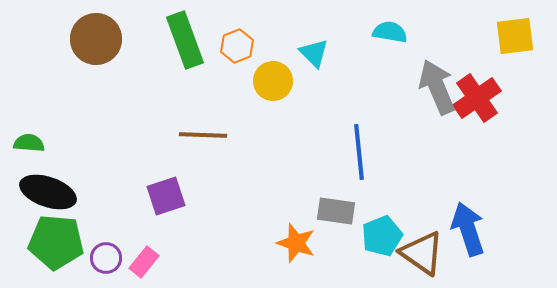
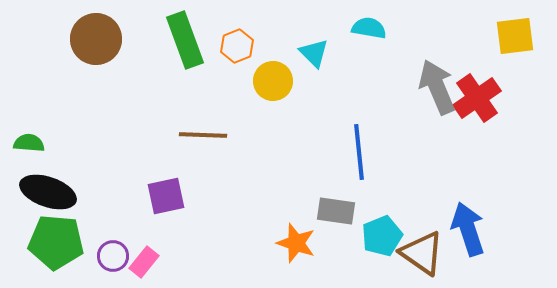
cyan semicircle: moved 21 px left, 4 px up
purple square: rotated 6 degrees clockwise
purple circle: moved 7 px right, 2 px up
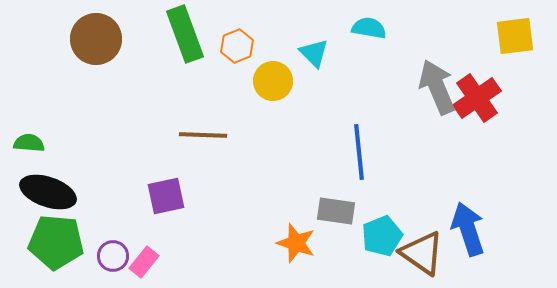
green rectangle: moved 6 px up
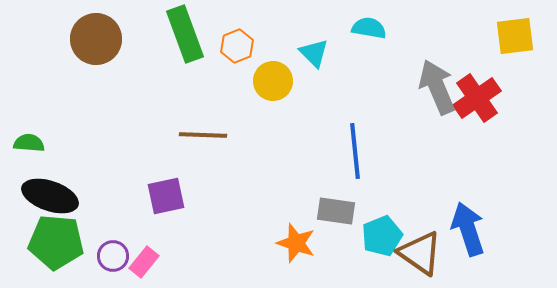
blue line: moved 4 px left, 1 px up
black ellipse: moved 2 px right, 4 px down
brown triangle: moved 2 px left
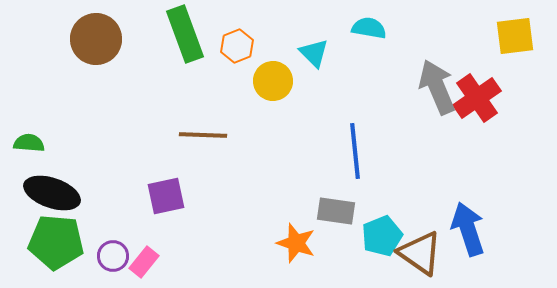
black ellipse: moved 2 px right, 3 px up
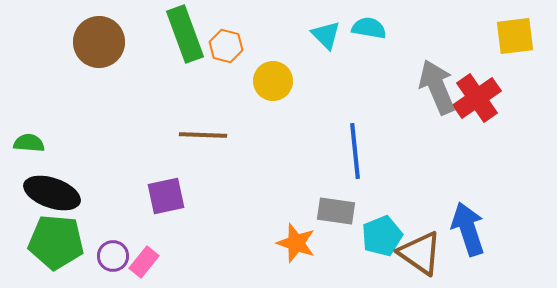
brown circle: moved 3 px right, 3 px down
orange hexagon: moved 11 px left; rotated 24 degrees counterclockwise
cyan triangle: moved 12 px right, 18 px up
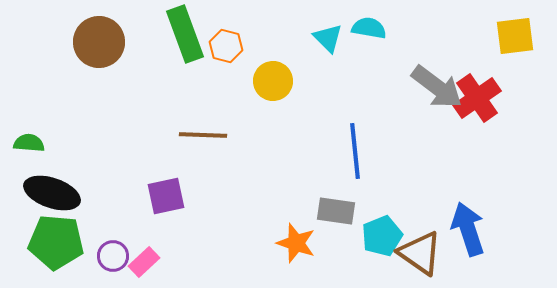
cyan triangle: moved 2 px right, 3 px down
gray arrow: rotated 150 degrees clockwise
pink rectangle: rotated 8 degrees clockwise
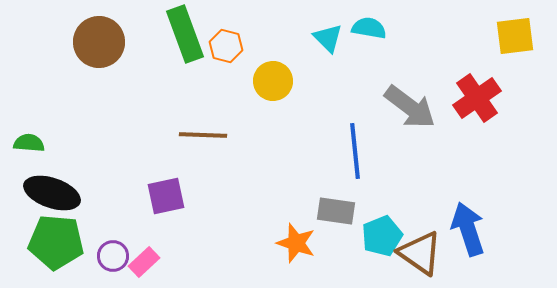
gray arrow: moved 27 px left, 20 px down
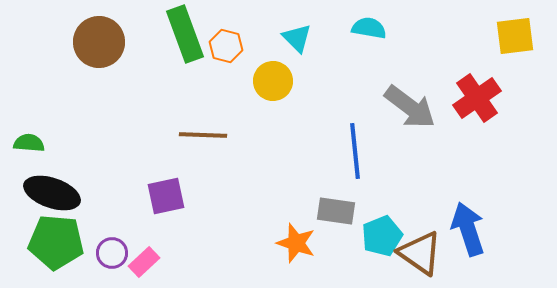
cyan triangle: moved 31 px left
purple circle: moved 1 px left, 3 px up
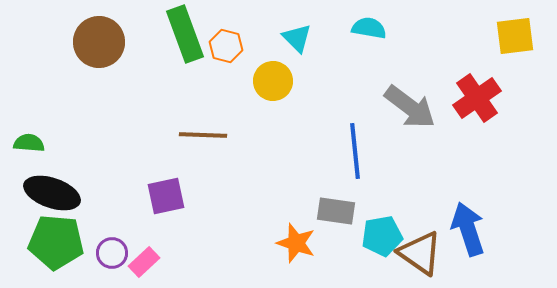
cyan pentagon: rotated 12 degrees clockwise
